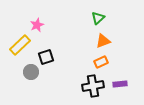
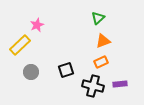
black square: moved 20 px right, 13 px down
black cross: rotated 25 degrees clockwise
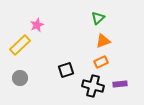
gray circle: moved 11 px left, 6 px down
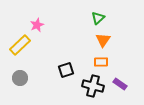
orange triangle: moved 1 px up; rotated 35 degrees counterclockwise
orange rectangle: rotated 24 degrees clockwise
purple rectangle: rotated 40 degrees clockwise
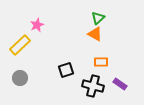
orange triangle: moved 8 px left, 6 px up; rotated 35 degrees counterclockwise
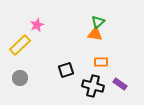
green triangle: moved 4 px down
orange triangle: rotated 21 degrees counterclockwise
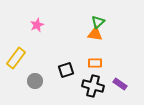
yellow rectangle: moved 4 px left, 13 px down; rotated 10 degrees counterclockwise
orange rectangle: moved 6 px left, 1 px down
gray circle: moved 15 px right, 3 px down
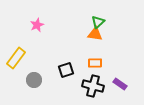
gray circle: moved 1 px left, 1 px up
